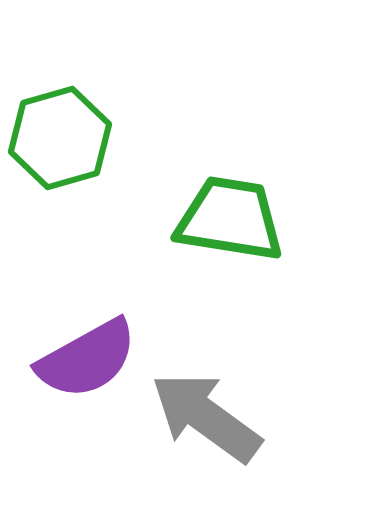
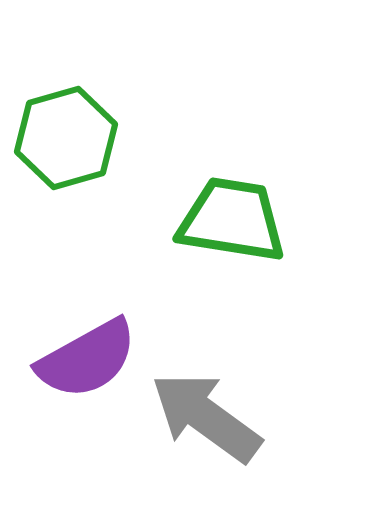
green hexagon: moved 6 px right
green trapezoid: moved 2 px right, 1 px down
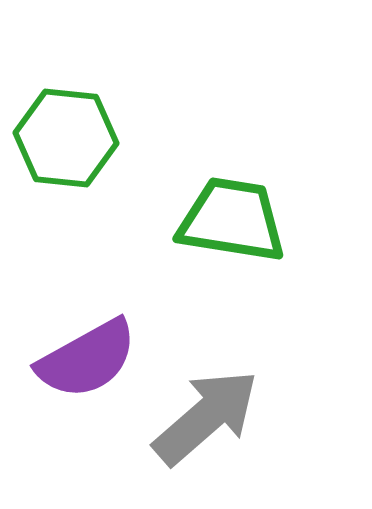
green hexagon: rotated 22 degrees clockwise
gray arrow: rotated 103 degrees clockwise
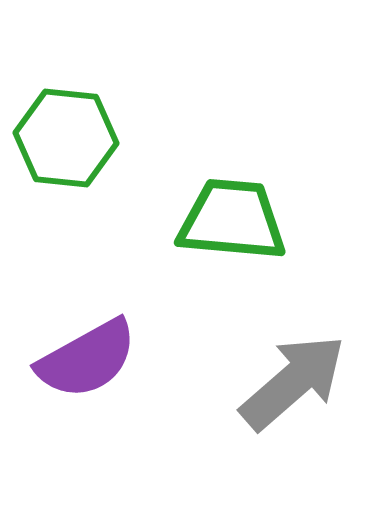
green trapezoid: rotated 4 degrees counterclockwise
gray arrow: moved 87 px right, 35 px up
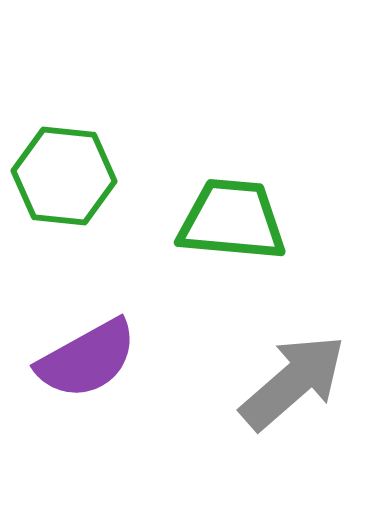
green hexagon: moved 2 px left, 38 px down
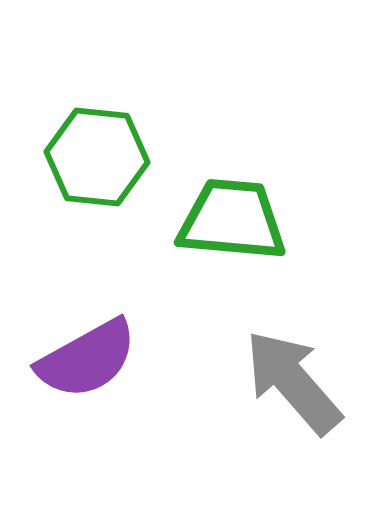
green hexagon: moved 33 px right, 19 px up
gray arrow: rotated 90 degrees counterclockwise
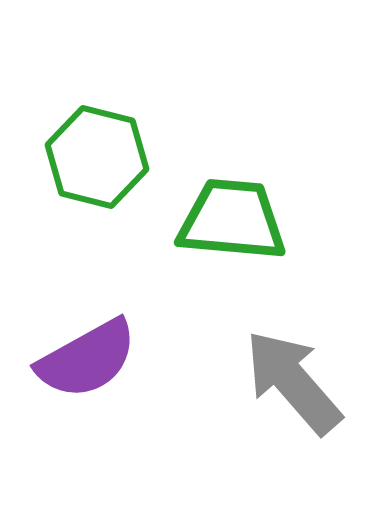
green hexagon: rotated 8 degrees clockwise
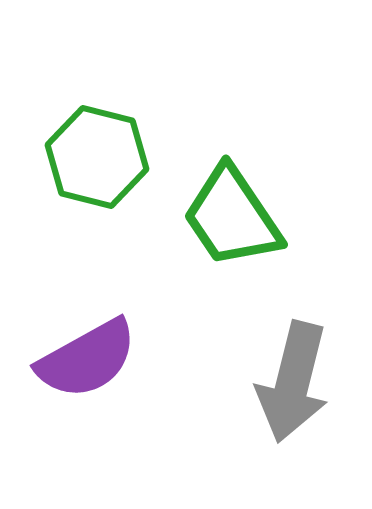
green trapezoid: moved 3 px up; rotated 129 degrees counterclockwise
gray arrow: rotated 125 degrees counterclockwise
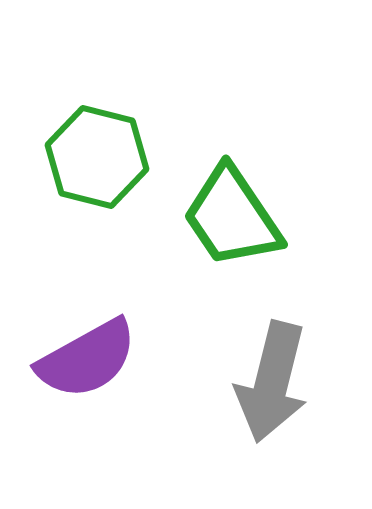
gray arrow: moved 21 px left
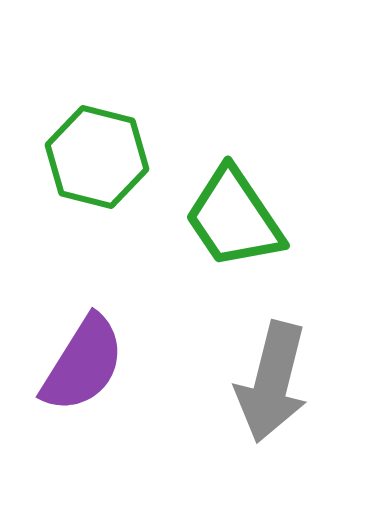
green trapezoid: moved 2 px right, 1 px down
purple semicircle: moved 4 px left, 5 px down; rotated 29 degrees counterclockwise
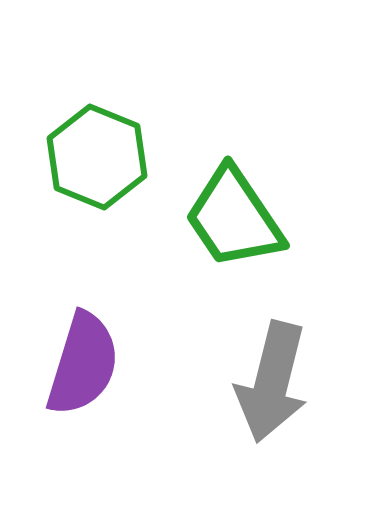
green hexagon: rotated 8 degrees clockwise
purple semicircle: rotated 15 degrees counterclockwise
